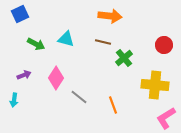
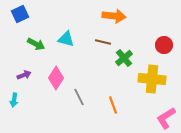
orange arrow: moved 4 px right
yellow cross: moved 3 px left, 6 px up
gray line: rotated 24 degrees clockwise
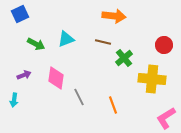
cyan triangle: rotated 36 degrees counterclockwise
pink diamond: rotated 25 degrees counterclockwise
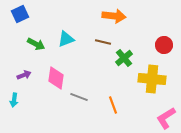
gray line: rotated 42 degrees counterclockwise
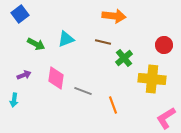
blue square: rotated 12 degrees counterclockwise
gray line: moved 4 px right, 6 px up
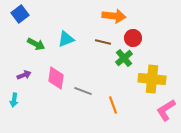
red circle: moved 31 px left, 7 px up
pink L-shape: moved 8 px up
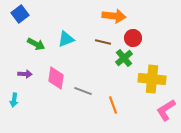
purple arrow: moved 1 px right, 1 px up; rotated 24 degrees clockwise
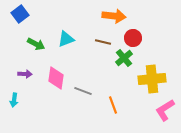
yellow cross: rotated 12 degrees counterclockwise
pink L-shape: moved 1 px left
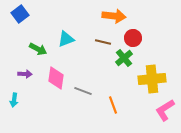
green arrow: moved 2 px right, 5 px down
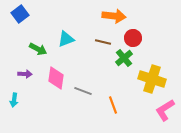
yellow cross: rotated 24 degrees clockwise
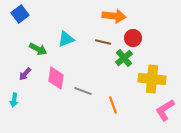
purple arrow: rotated 128 degrees clockwise
yellow cross: rotated 12 degrees counterclockwise
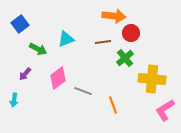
blue square: moved 10 px down
red circle: moved 2 px left, 5 px up
brown line: rotated 21 degrees counterclockwise
green cross: moved 1 px right
pink diamond: moved 2 px right; rotated 45 degrees clockwise
